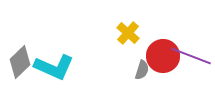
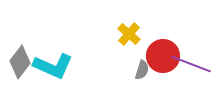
yellow cross: moved 1 px right, 1 px down
purple line: moved 8 px down
gray diamond: rotated 8 degrees counterclockwise
cyan L-shape: moved 1 px left, 1 px up
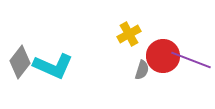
yellow cross: rotated 20 degrees clockwise
purple line: moved 4 px up
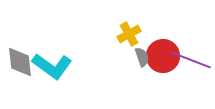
gray diamond: rotated 44 degrees counterclockwise
cyan L-shape: moved 1 px left; rotated 12 degrees clockwise
gray semicircle: moved 13 px up; rotated 36 degrees counterclockwise
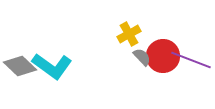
gray semicircle: rotated 24 degrees counterclockwise
gray diamond: moved 4 px down; rotated 40 degrees counterclockwise
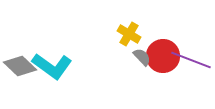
yellow cross: rotated 30 degrees counterclockwise
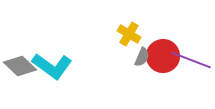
gray semicircle: rotated 66 degrees clockwise
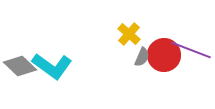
yellow cross: rotated 10 degrees clockwise
red circle: moved 1 px right, 1 px up
purple line: moved 10 px up
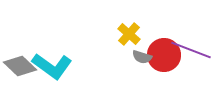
gray semicircle: rotated 84 degrees clockwise
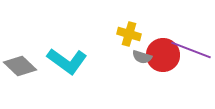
yellow cross: rotated 25 degrees counterclockwise
red circle: moved 1 px left
cyan L-shape: moved 15 px right, 5 px up
